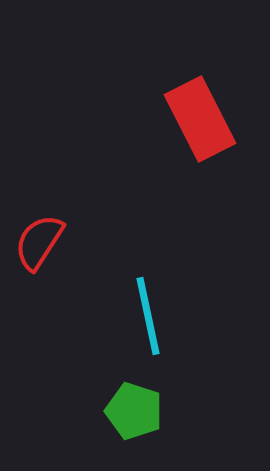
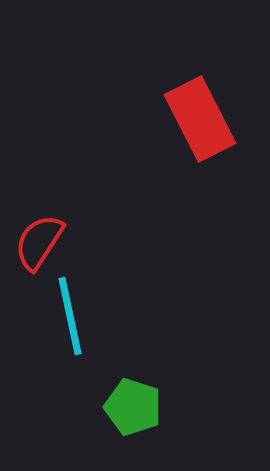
cyan line: moved 78 px left
green pentagon: moved 1 px left, 4 px up
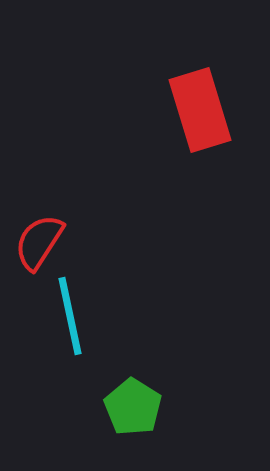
red rectangle: moved 9 px up; rotated 10 degrees clockwise
green pentagon: rotated 14 degrees clockwise
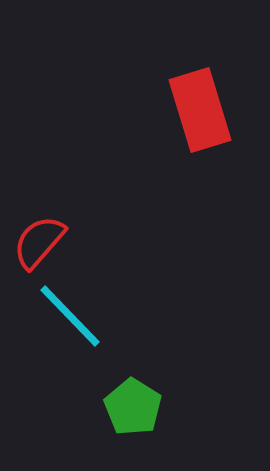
red semicircle: rotated 8 degrees clockwise
cyan line: rotated 32 degrees counterclockwise
